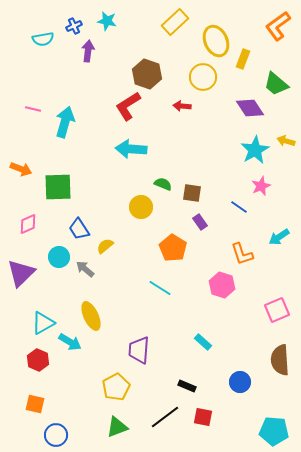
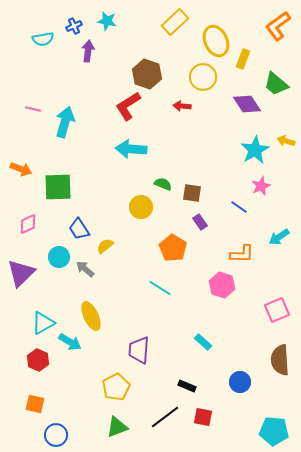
purple diamond at (250, 108): moved 3 px left, 4 px up
orange L-shape at (242, 254): rotated 70 degrees counterclockwise
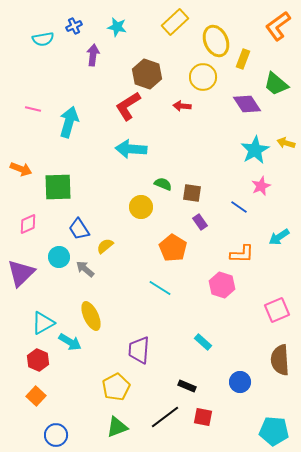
cyan star at (107, 21): moved 10 px right, 6 px down
purple arrow at (88, 51): moved 5 px right, 4 px down
cyan arrow at (65, 122): moved 4 px right
yellow arrow at (286, 141): moved 2 px down
orange square at (35, 404): moved 1 px right, 8 px up; rotated 30 degrees clockwise
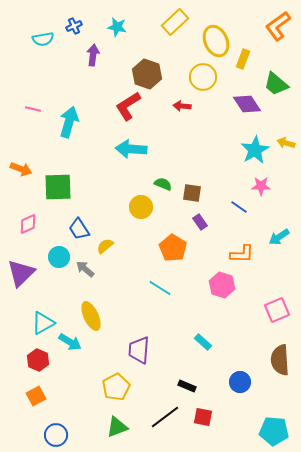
pink star at (261, 186): rotated 24 degrees clockwise
orange square at (36, 396): rotated 18 degrees clockwise
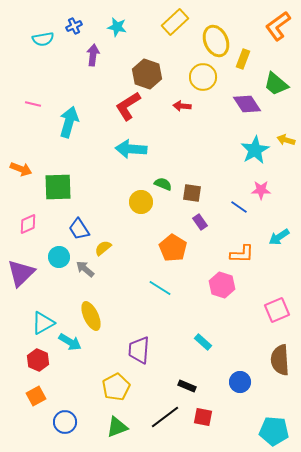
pink line at (33, 109): moved 5 px up
yellow arrow at (286, 143): moved 3 px up
pink star at (261, 186): moved 4 px down
yellow circle at (141, 207): moved 5 px up
yellow semicircle at (105, 246): moved 2 px left, 2 px down
blue circle at (56, 435): moved 9 px right, 13 px up
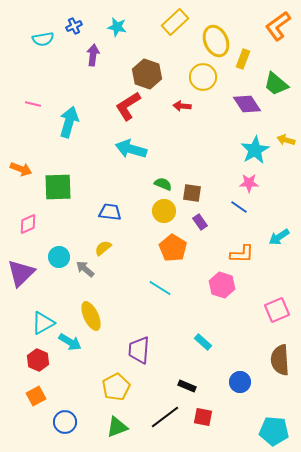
cyan arrow at (131, 149): rotated 12 degrees clockwise
pink star at (261, 190): moved 12 px left, 7 px up
yellow circle at (141, 202): moved 23 px right, 9 px down
blue trapezoid at (79, 229): moved 31 px right, 17 px up; rotated 130 degrees clockwise
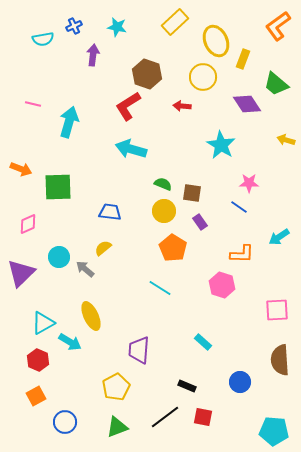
cyan star at (255, 150): moved 34 px left, 5 px up; rotated 12 degrees counterclockwise
pink square at (277, 310): rotated 20 degrees clockwise
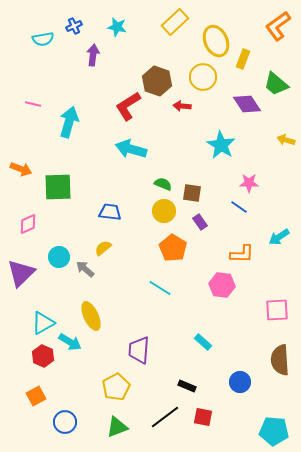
brown hexagon at (147, 74): moved 10 px right, 7 px down
pink hexagon at (222, 285): rotated 10 degrees counterclockwise
red hexagon at (38, 360): moved 5 px right, 4 px up
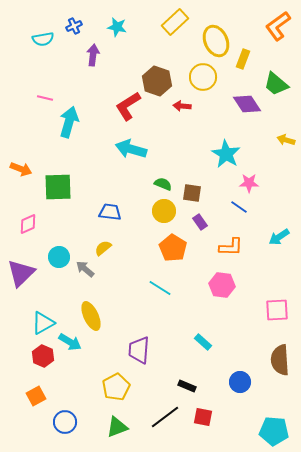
pink line at (33, 104): moved 12 px right, 6 px up
cyan star at (221, 145): moved 5 px right, 9 px down
orange L-shape at (242, 254): moved 11 px left, 7 px up
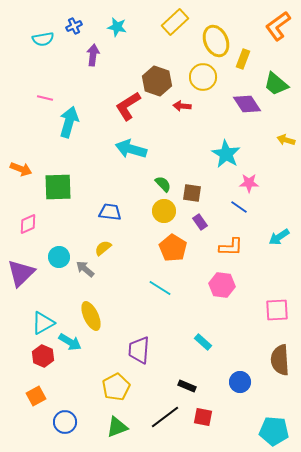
green semicircle at (163, 184): rotated 24 degrees clockwise
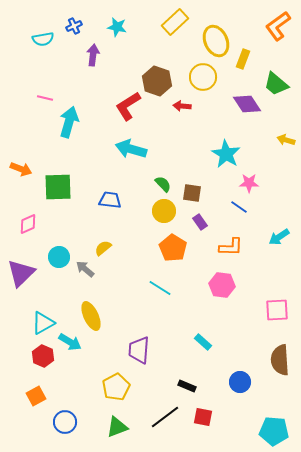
blue trapezoid at (110, 212): moved 12 px up
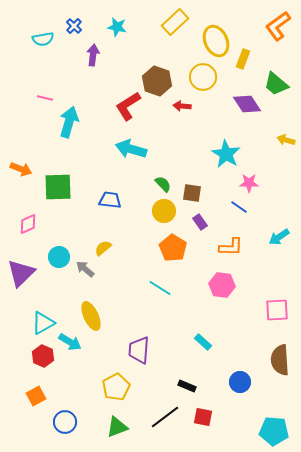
blue cross at (74, 26): rotated 21 degrees counterclockwise
